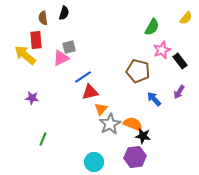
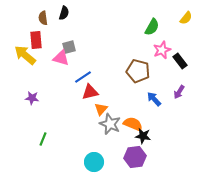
pink triangle: rotated 42 degrees clockwise
gray star: rotated 20 degrees counterclockwise
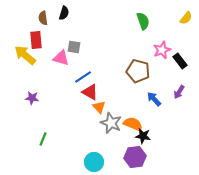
green semicircle: moved 9 px left, 6 px up; rotated 48 degrees counterclockwise
gray square: moved 5 px right; rotated 24 degrees clockwise
red triangle: rotated 42 degrees clockwise
orange triangle: moved 2 px left, 2 px up; rotated 24 degrees counterclockwise
gray star: moved 1 px right, 1 px up
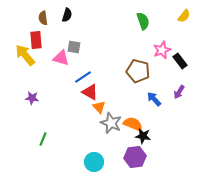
black semicircle: moved 3 px right, 2 px down
yellow semicircle: moved 2 px left, 2 px up
yellow arrow: rotated 10 degrees clockwise
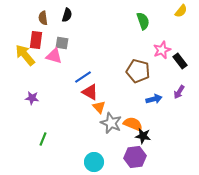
yellow semicircle: moved 3 px left, 5 px up
red rectangle: rotated 12 degrees clockwise
gray square: moved 12 px left, 4 px up
pink triangle: moved 7 px left, 2 px up
blue arrow: rotated 119 degrees clockwise
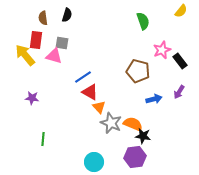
green line: rotated 16 degrees counterclockwise
